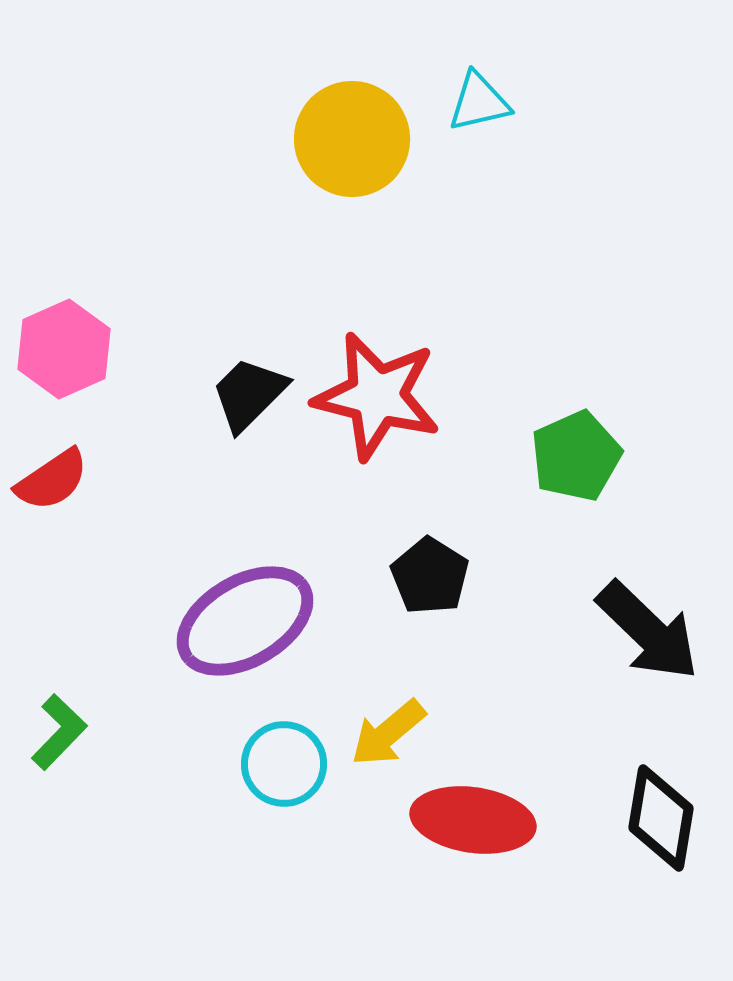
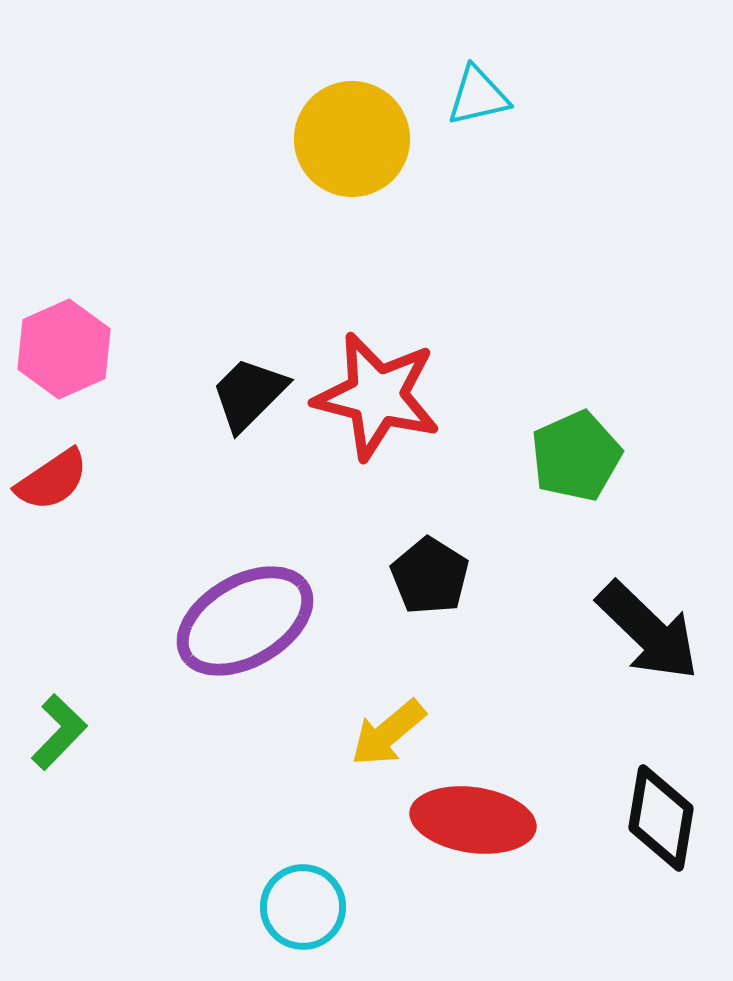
cyan triangle: moved 1 px left, 6 px up
cyan circle: moved 19 px right, 143 px down
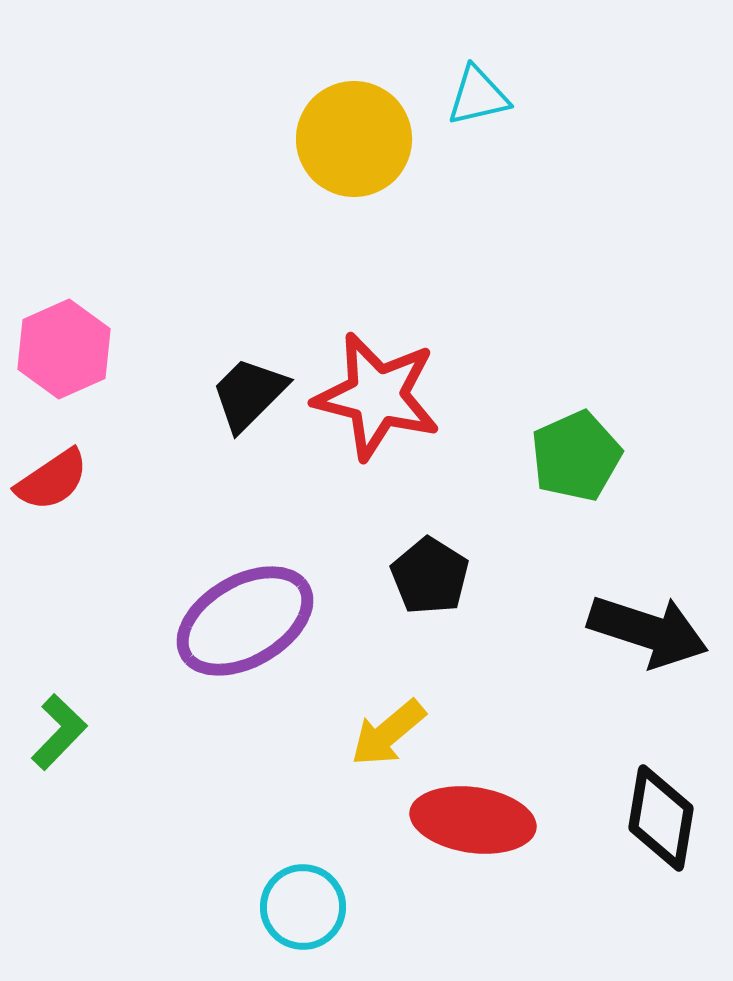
yellow circle: moved 2 px right
black arrow: rotated 26 degrees counterclockwise
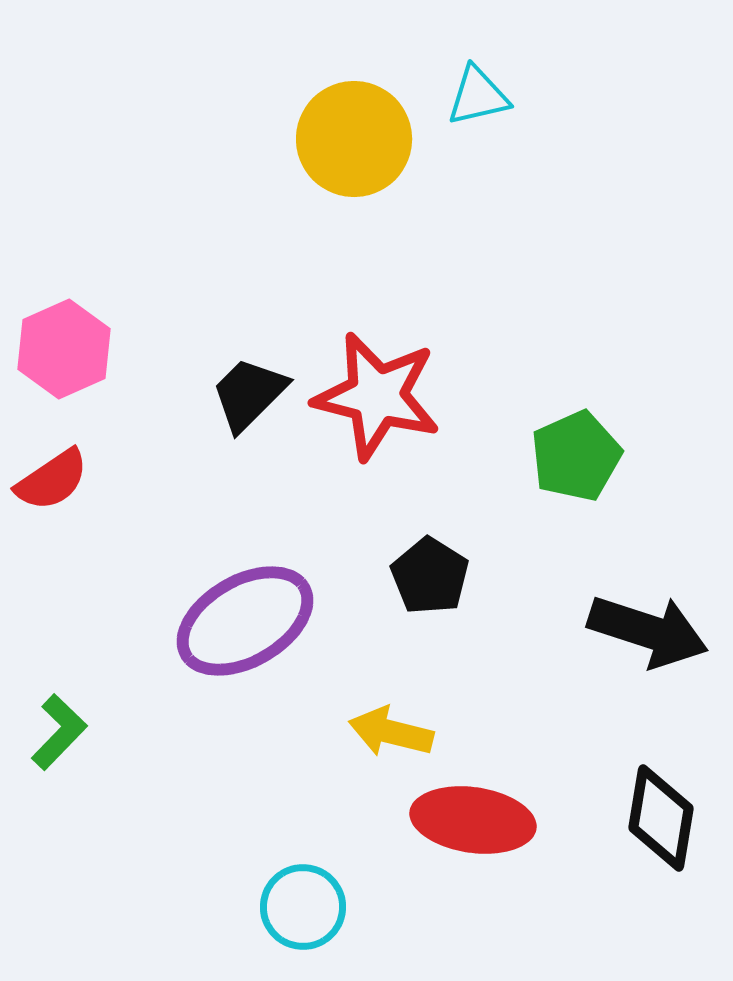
yellow arrow: moved 3 px right, 1 px up; rotated 54 degrees clockwise
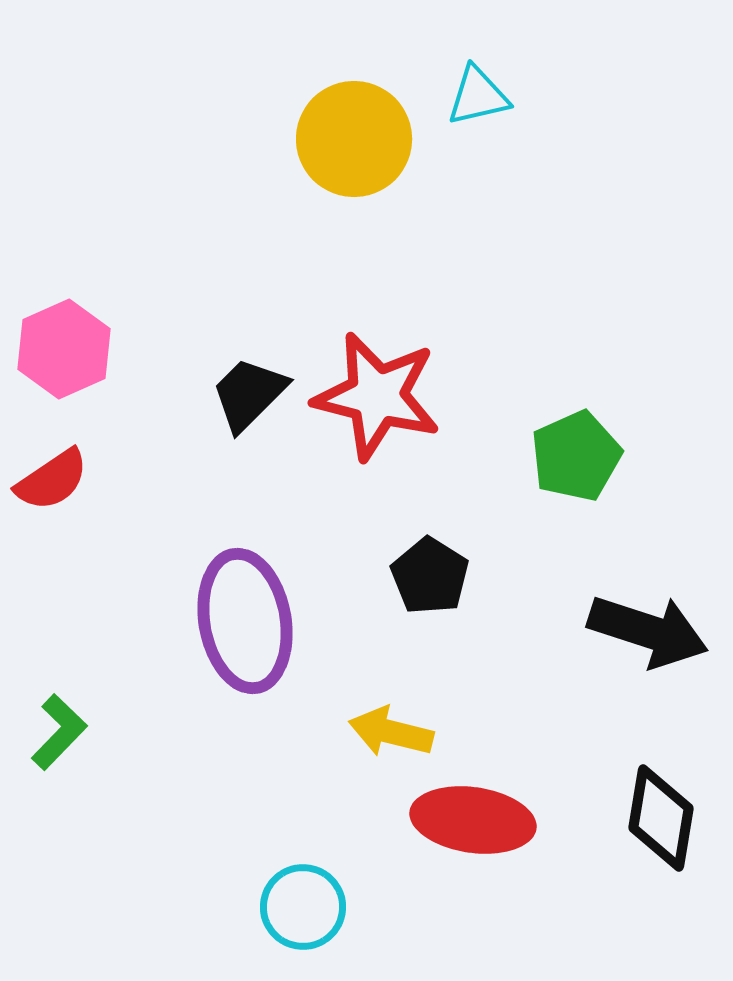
purple ellipse: rotated 70 degrees counterclockwise
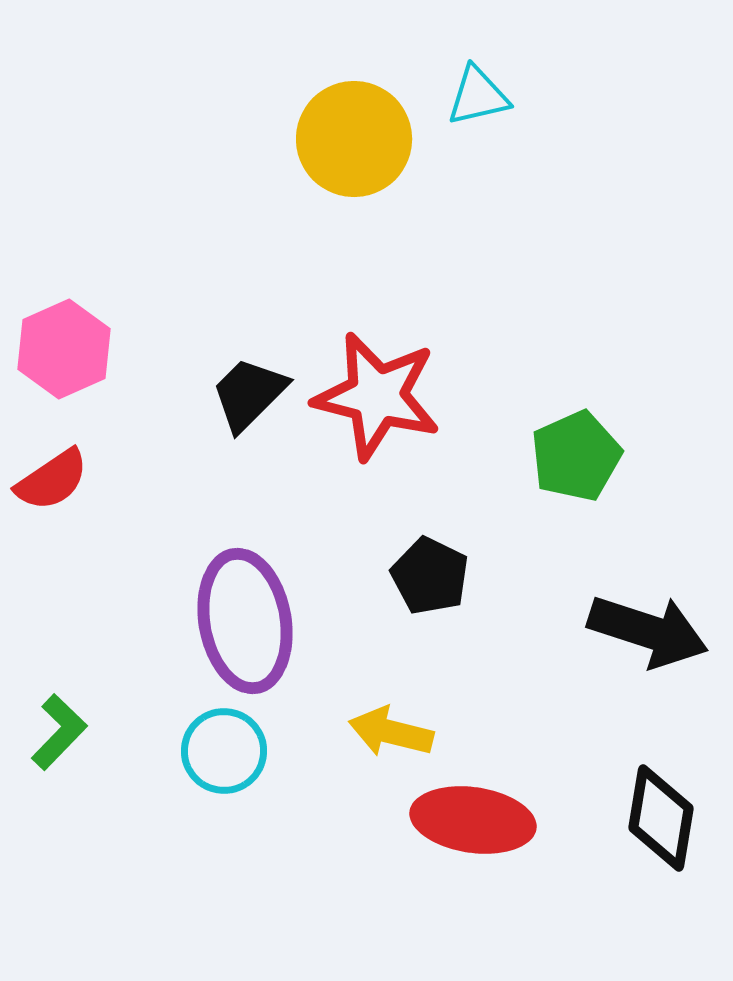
black pentagon: rotated 6 degrees counterclockwise
cyan circle: moved 79 px left, 156 px up
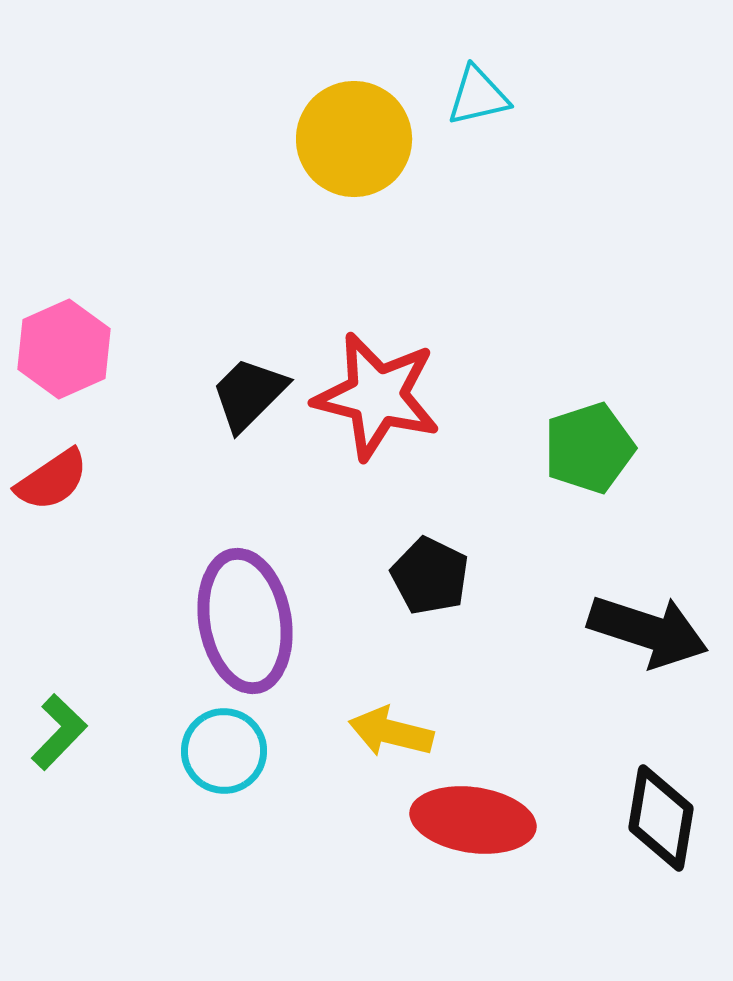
green pentagon: moved 13 px right, 8 px up; rotated 6 degrees clockwise
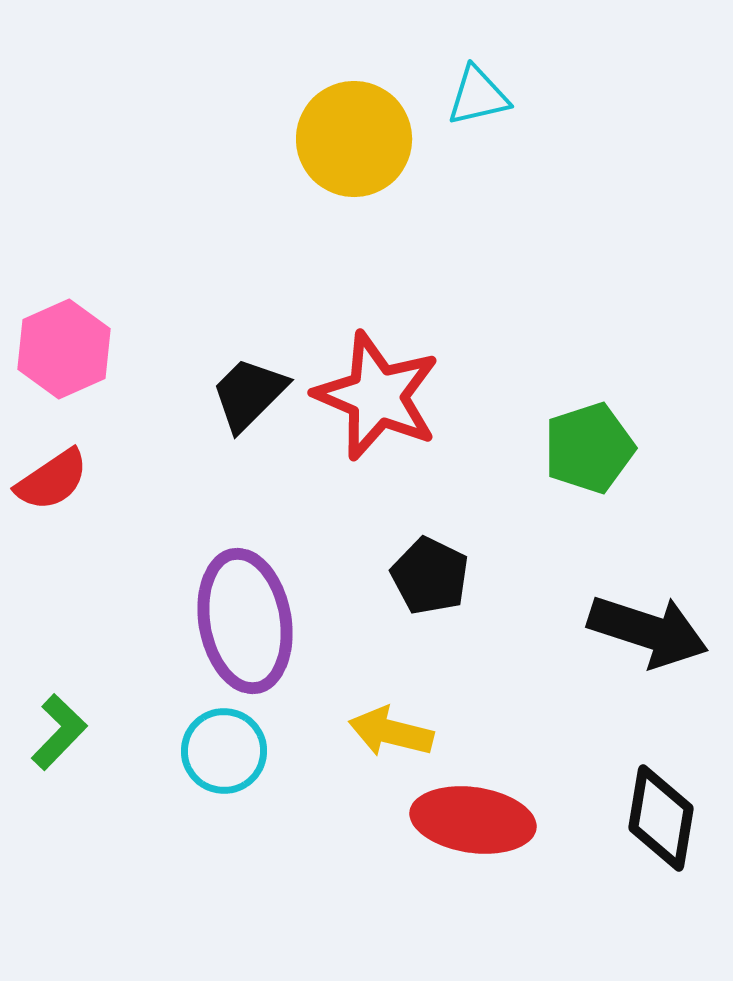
red star: rotated 9 degrees clockwise
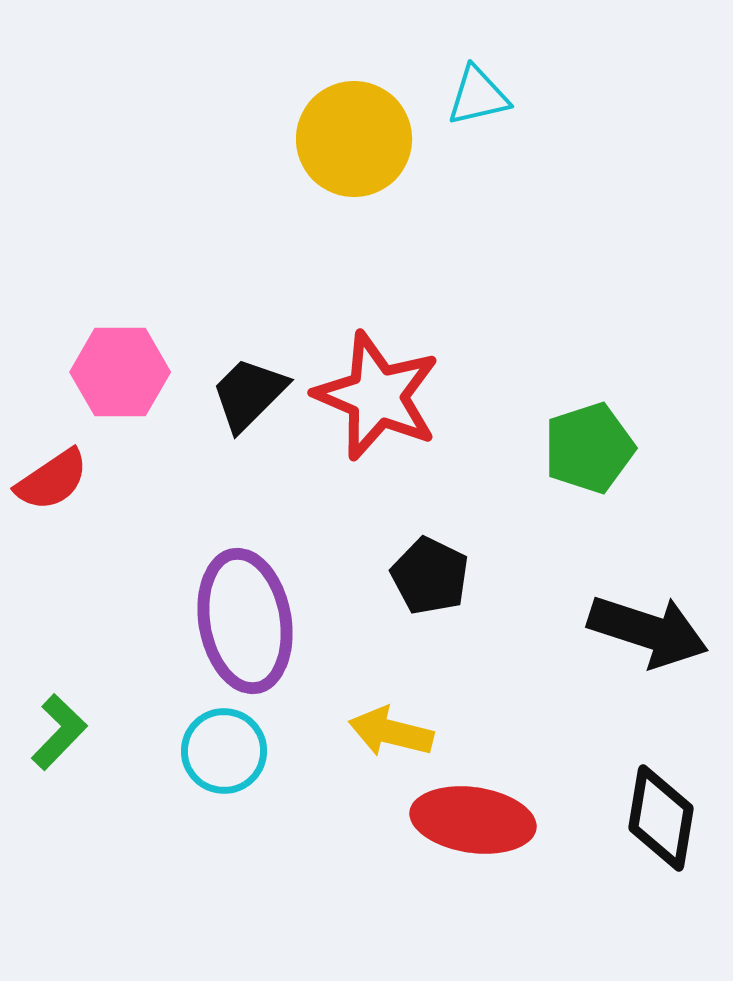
pink hexagon: moved 56 px right, 23 px down; rotated 24 degrees clockwise
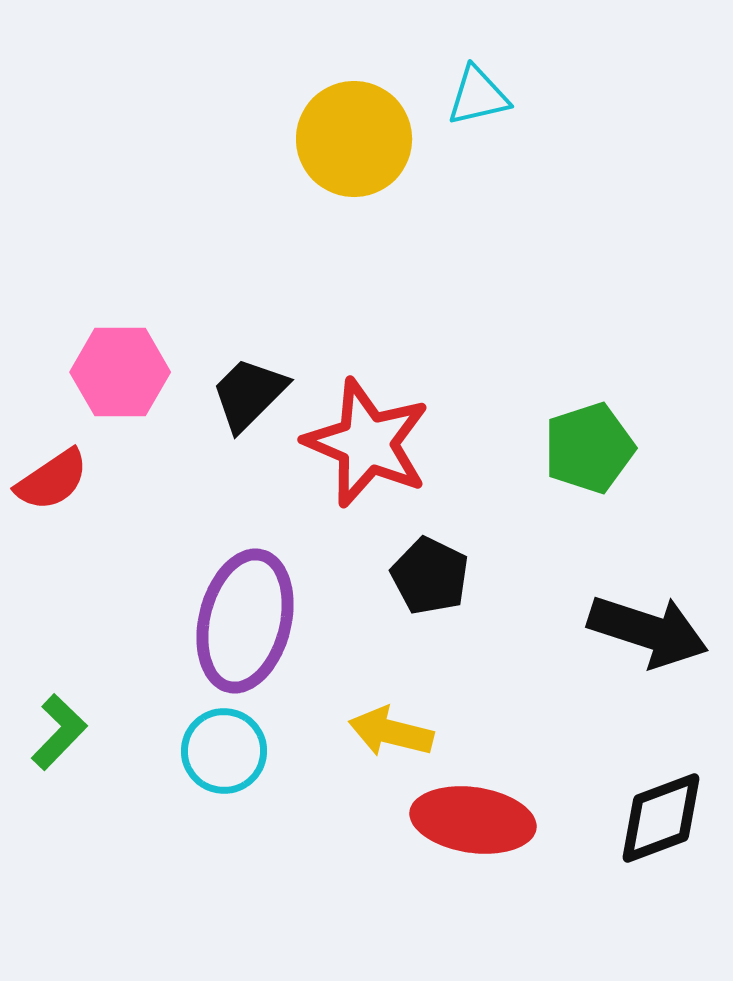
red star: moved 10 px left, 47 px down
purple ellipse: rotated 24 degrees clockwise
black diamond: rotated 60 degrees clockwise
